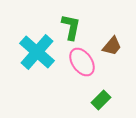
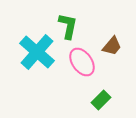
green L-shape: moved 3 px left, 1 px up
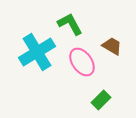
green L-shape: moved 2 px right, 2 px up; rotated 40 degrees counterclockwise
brown trapezoid: rotated 100 degrees counterclockwise
cyan cross: rotated 18 degrees clockwise
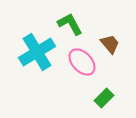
brown trapezoid: moved 2 px left, 2 px up; rotated 20 degrees clockwise
pink ellipse: rotated 8 degrees counterclockwise
green rectangle: moved 3 px right, 2 px up
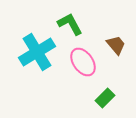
brown trapezoid: moved 6 px right, 1 px down
pink ellipse: moved 1 px right; rotated 8 degrees clockwise
green rectangle: moved 1 px right
